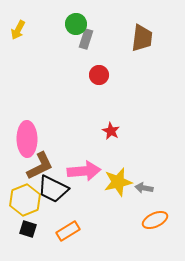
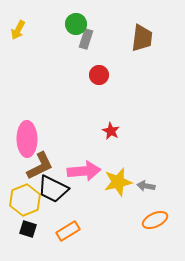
gray arrow: moved 2 px right, 2 px up
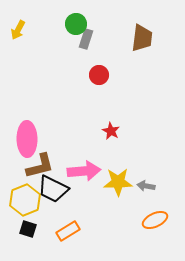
brown L-shape: rotated 12 degrees clockwise
yellow star: rotated 12 degrees clockwise
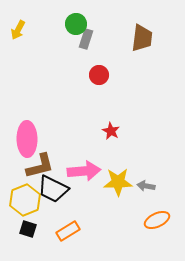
orange ellipse: moved 2 px right
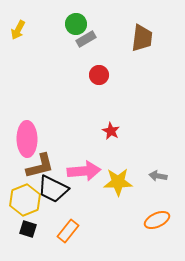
gray rectangle: rotated 42 degrees clockwise
gray arrow: moved 12 px right, 10 px up
orange rectangle: rotated 20 degrees counterclockwise
